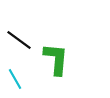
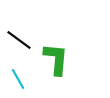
cyan line: moved 3 px right
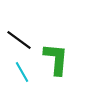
cyan line: moved 4 px right, 7 px up
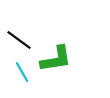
green L-shape: rotated 76 degrees clockwise
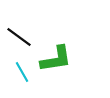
black line: moved 3 px up
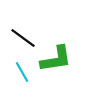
black line: moved 4 px right, 1 px down
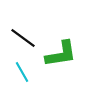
green L-shape: moved 5 px right, 5 px up
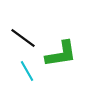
cyan line: moved 5 px right, 1 px up
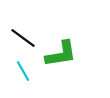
cyan line: moved 4 px left
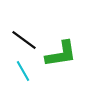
black line: moved 1 px right, 2 px down
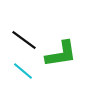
cyan line: rotated 20 degrees counterclockwise
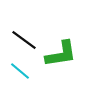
cyan line: moved 3 px left
